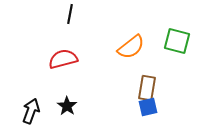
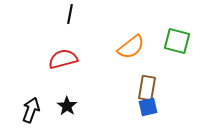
black arrow: moved 1 px up
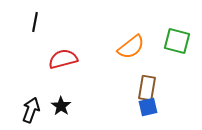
black line: moved 35 px left, 8 px down
black star: moved 6 px left
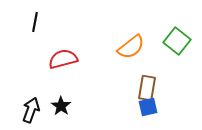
green square: rotated 24 degrees clockwise
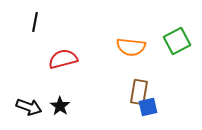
green square: rotated 24 degrees clockwise
orange semicircle: rotated 44 degrees clockwise
brown rectangle: moved 8 px left, 4 px down
black star: moved 1 px left
black arrow: moved 2 px left, 3 px up; rotated 90 degrees clockwise
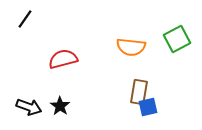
black line: moved 10 px left, 3 px up; rotated 24 degrees clockwise
green square: moved 2 px up
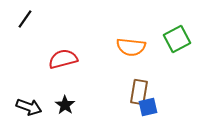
black star: moved 5 px right, 1 px up
